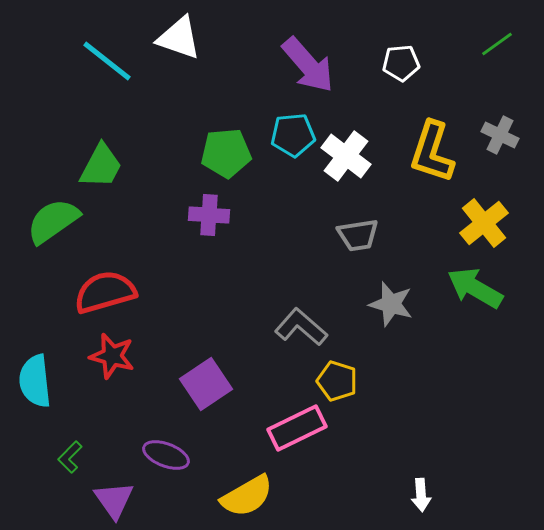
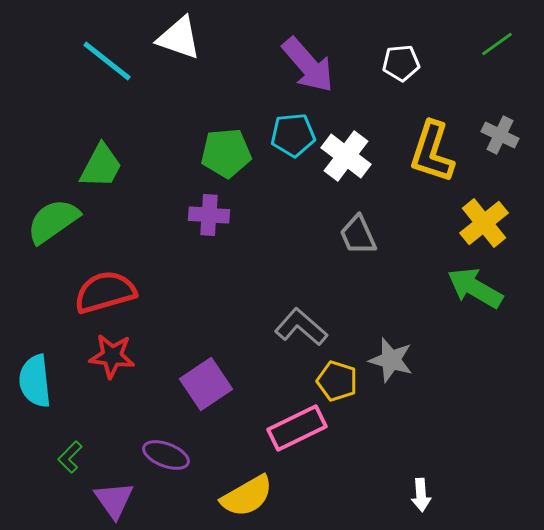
gray trapezoid: rotated 75 degrees clockwise
gray star: moved 56 px down
red star: rotated 9 degrees counterclockwise
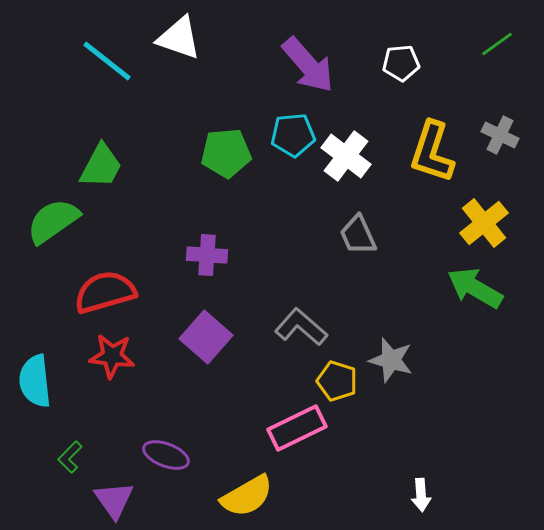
purple cross: moved 2 px left, 40 px down
purple square: moved 47 px up; rotated 15 degrees counterclockwise
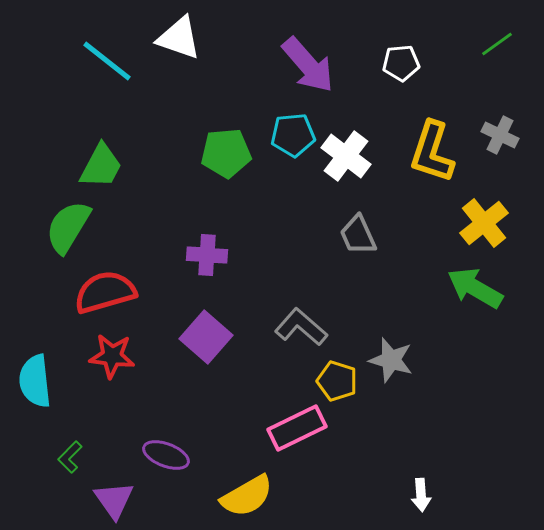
green semicircle: moved 15 px right, 6 px down; rotated 24 degrees counterclockwise
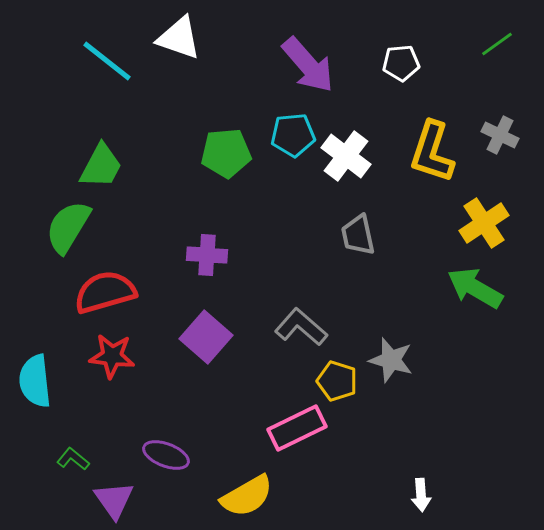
yellow cross: rotated 6 degrees clockwise
gray trapezoid: rotated 12 degrees clockwise
green L-shape: moved 3 px right, 2 px down; rotated 84 degrees clockwise
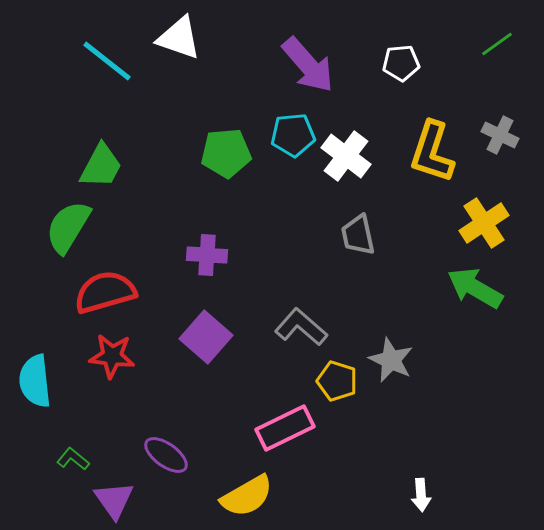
gray star: rotated 9 degrees clockwise
pink rectangle: moved 12 px left
purple ellipse: rotated 15 degrees clockwise
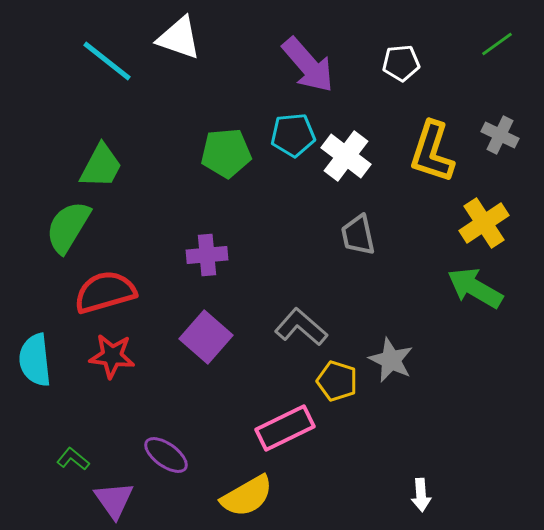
purple cross: rotated 9 degrees counterclockwise
cyan semicircle: moved 21 px up
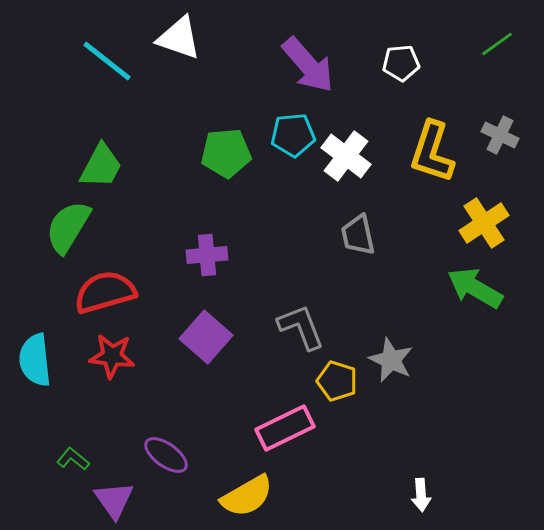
gray L-shape: rotated 28 degrees clockwise
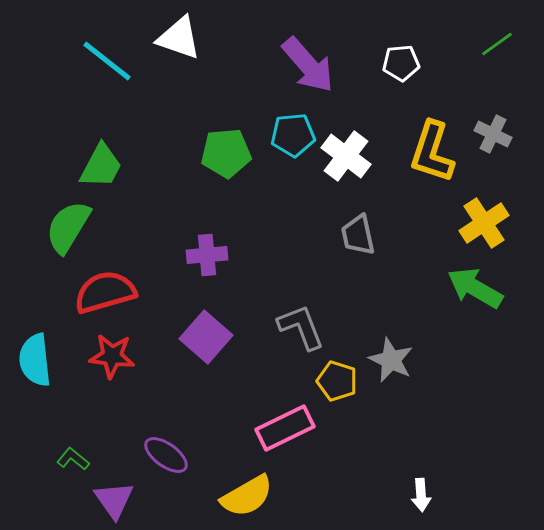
gray cross: moved 7 px left, 1 px up
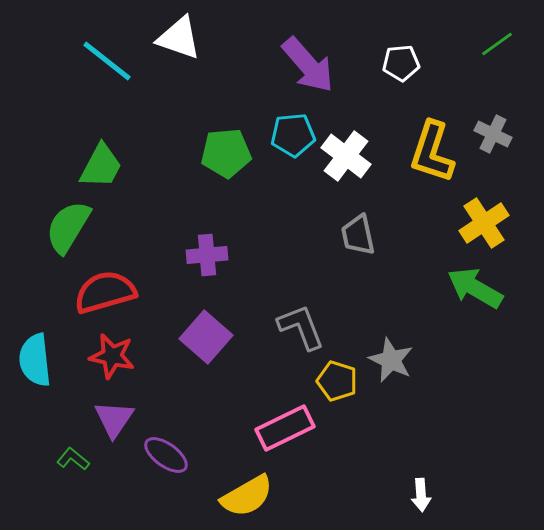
red star: rotated 6 degrees clockwise
purple triangle: moved 81 px up; rotated 9 degrees clockwise
